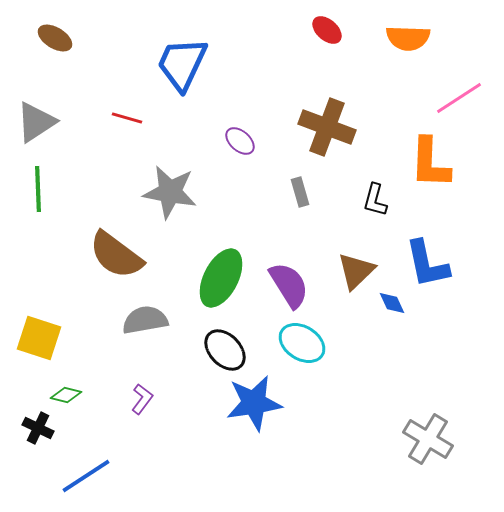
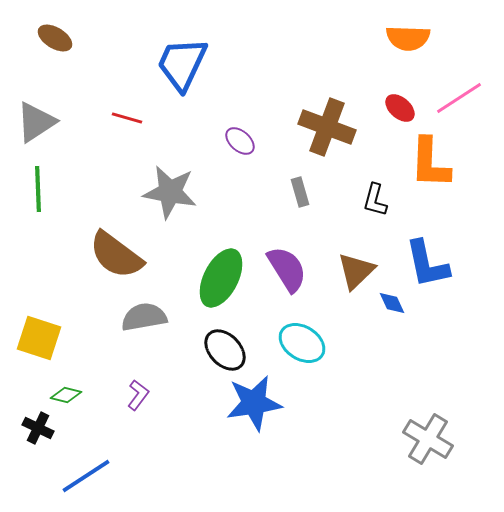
red ellipse: moved 73 px right, 78 px down
purple semicircle: moved 2 px left, 16 px up
gray semicircle: moved 1 px left, 3 px up
purple L-shape: moved 4 px left, 4 px up
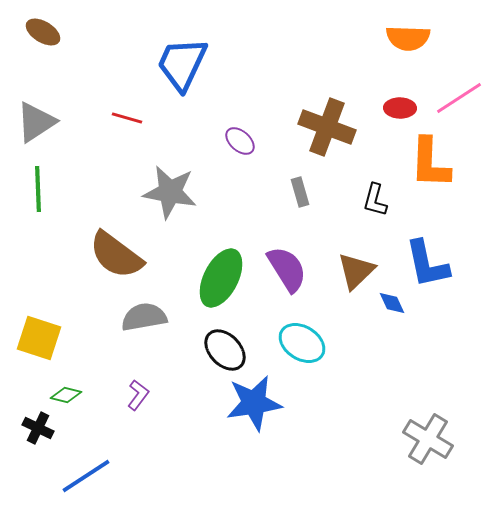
brown ellipse: moved 12 px left, 6 px up
red ellipse: rotated 40 degrees counterclockwise
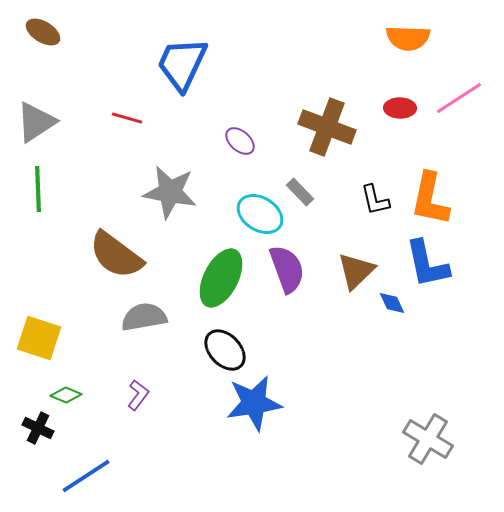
orange L-shape: moved 36 px down; rotated 10 degrees clockwise
gray rectangle: rotated 28 degrees counterclockwise
black L-shape: rotated 28 degrees counterclockwise
purple semicircle: rotated 12 degrees clockwise
cyan ellipse: moved 42 px left, 129 px up
green diamond: rotated 8 degrees clockwise
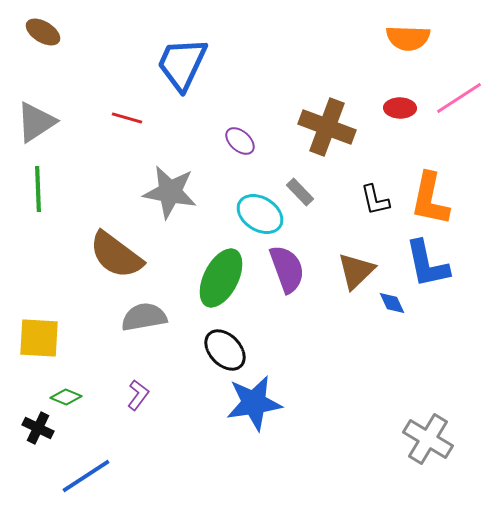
yellow square: rotated 15 degrees counterclockwise
green diamond: moved 2 px down
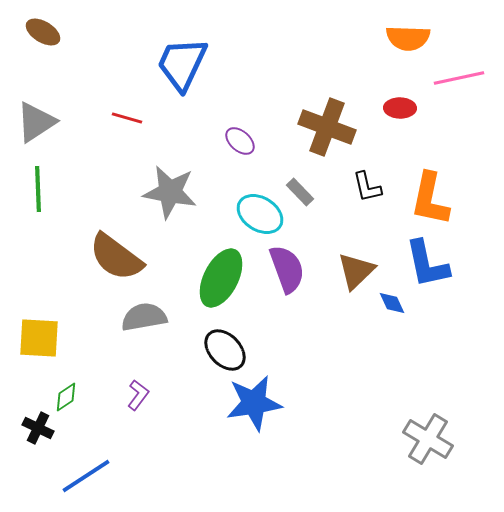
pink line: moved 20 px up; rotated 21 degrees clockwise
black L-shape: moved 8 px left, 13 px up
brown semicircle: moved 2 px down
green diamond: rotated 56 degrees counterclockwise
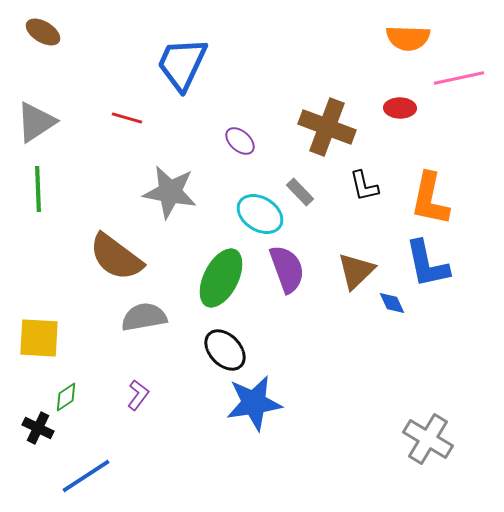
black L-shape: moved 3 px left, 1 px up
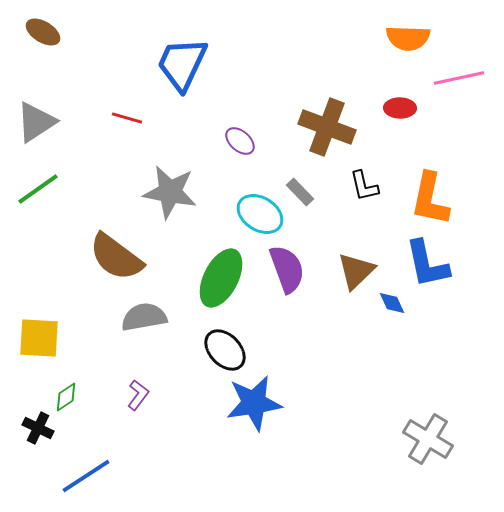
green line: rotated 57 degrees clockwise
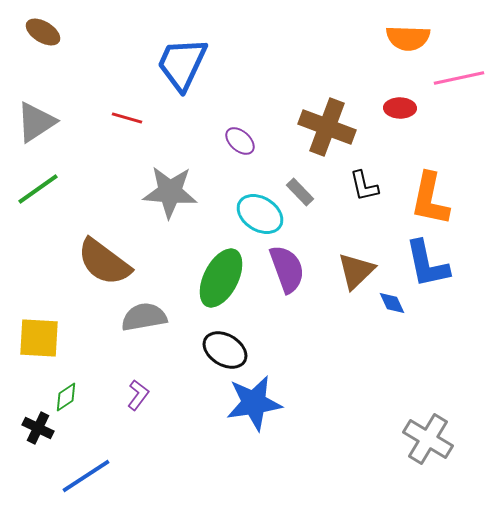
gray star: rotated 6 degrees counterclockwise
brown semicircle: moved 12 px left, 5 px down
black ellipse: rotated 15 degrees counterclockwise
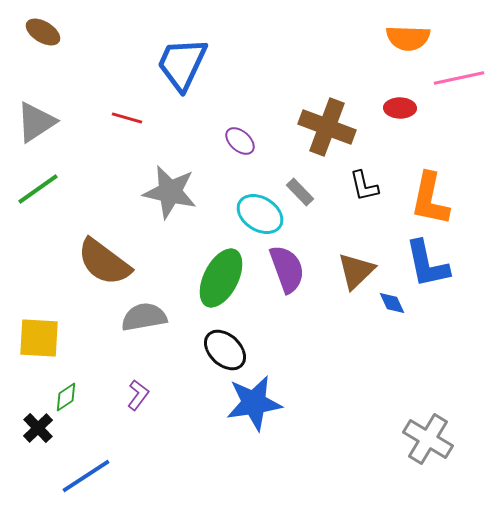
gray star: rotated 8 degrees clockwise
black ellipse: rotated 12 degrees clockwise
black cross: rotated 20 degrees clockwise
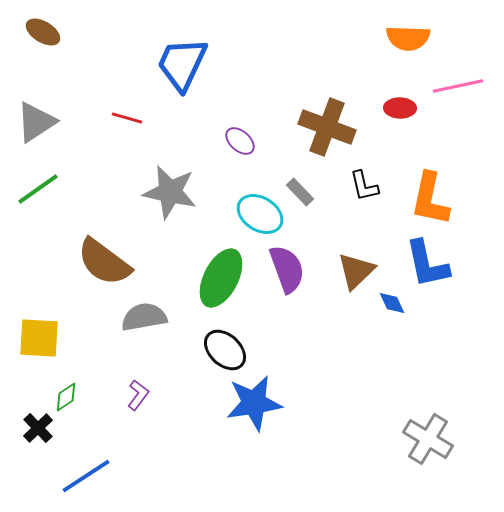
pink line: moved 1 px left, 8 px down
